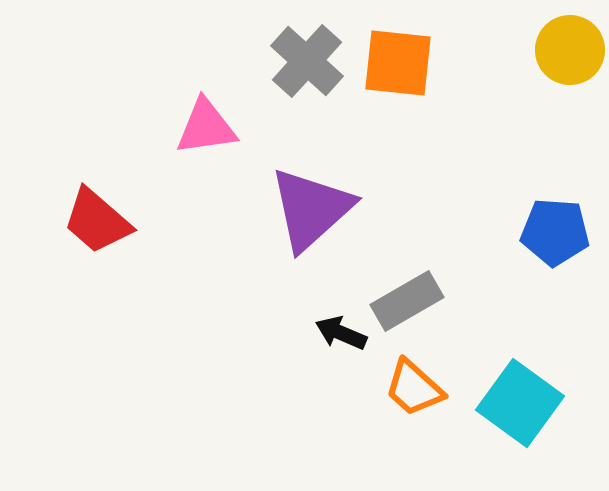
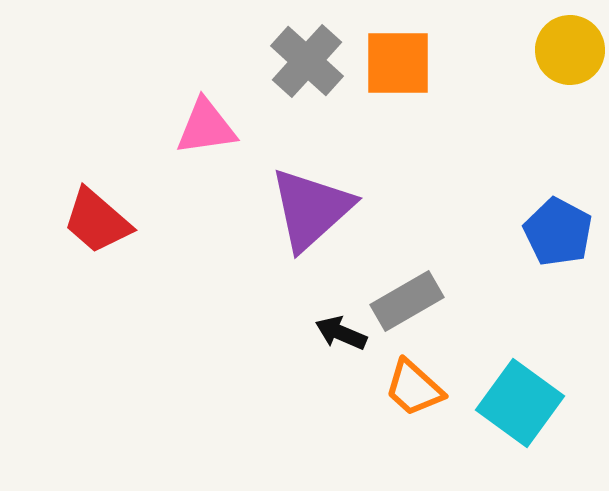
orange square: rotated 6 degrees counterclockwise
blue pentagon: moved 3 px right; rotated 24 degrees clockwise
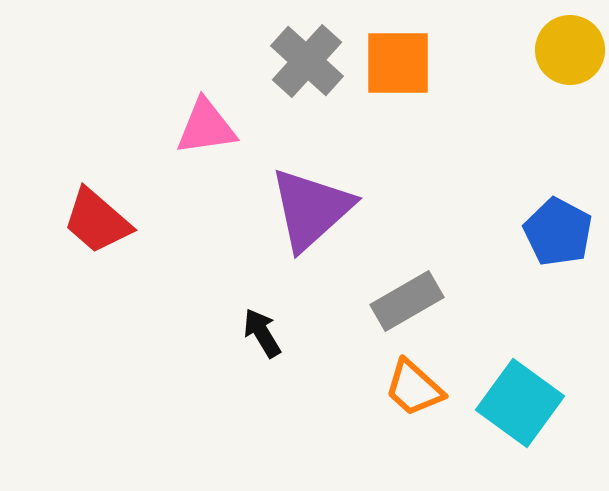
black arrow: moved 79 px left; rotated 36 degrees clockwise
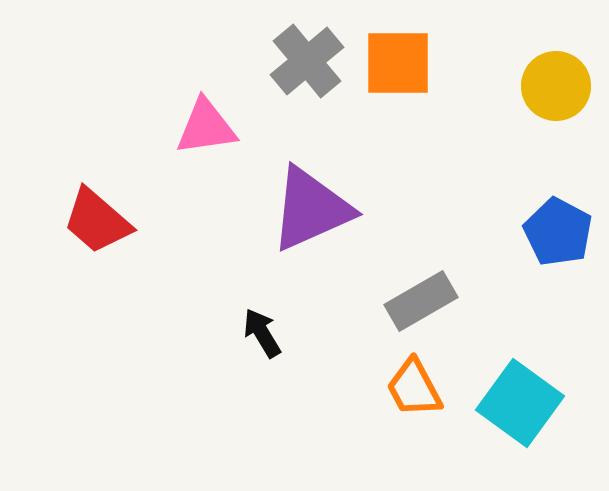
yellow circle: moved 14 px left, 36 px down
gray cross: rotated 8 degrees clockwise
purple triangle: rotated 18 degrees clockwise
gray rectangle: moved 14 px right
orange trapezoid: rotated 20 degrees clockwise
